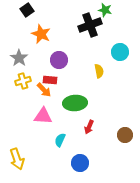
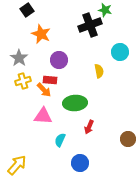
brown circle: moved 3 px right, 4 px down
yellow arrow: moved 6 px down; rotated 120 degrees counterclockwise
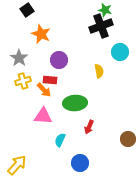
black cross: moved 11 px right, 1 px down
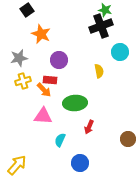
gray star: rotated 24 degrees clockwise
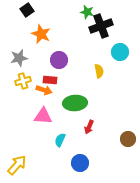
green star: moved 18 px left, 2 px down
orange arrow: rotated 28 degrees counterclockwise
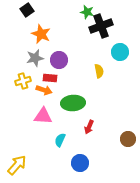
gray star: moved 16 px right
red rectangle: moved 2 px up
green ellipse: moved 2 px left
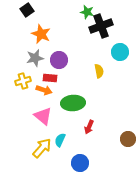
pink triangle: rotated 36 degrees clockwise
yellow arrow: moved 25 px right, 17 px up
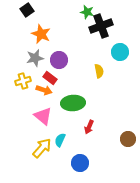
red rectangle: rotated 32 degrees clockwise
